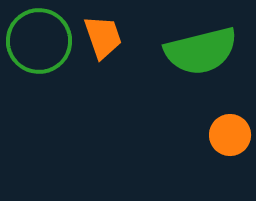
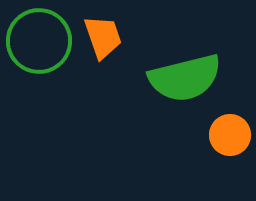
green semicircle: moved 16 px left, 27 px down
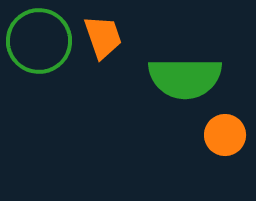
green semicircle: rotated 14 degrees clockwise
orange circle: moved 5 px left
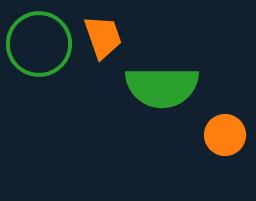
green circle: moved 3 px down
green semicircle: moved 23 px left, 9 px down
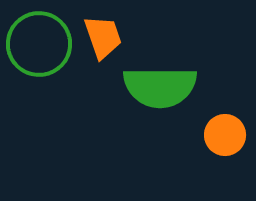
green semicircle: moved 2 px left
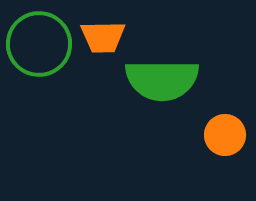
orange trapezoid: rotated 108 degrees clockwise
green semicircle: moved 2 px right, 7 px up
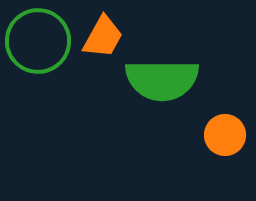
orange trapezoid: rotated 60 degrees counterclockwise
green circle: moved 1 px left, 3 px up
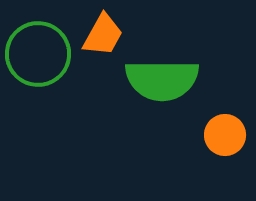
orange trapezoid: moved 2 px up
green circle: moved 13 px down
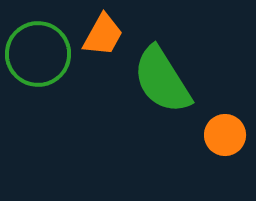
green semicircle: rotated 58 degrees clockwise
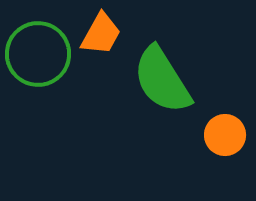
orange trapezoid: moved 2 px left, 1 px up
